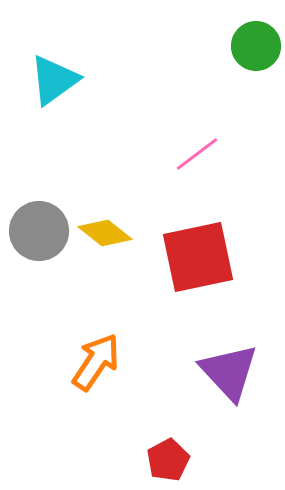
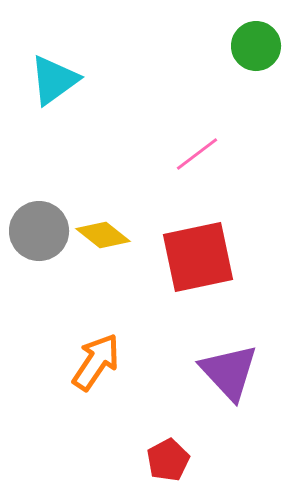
yellow diamond: moved 2 px left, 2 px down
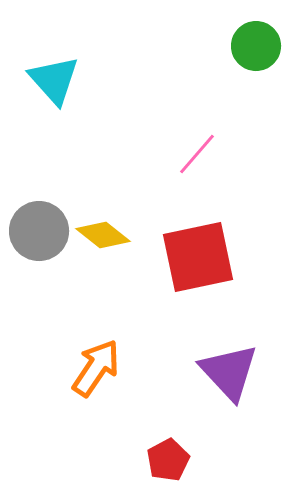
cyan triangle: rotated 36 degrees counterclockwise
pink line: rotated 12 degrees counterclockwise
orange arrow: moved 6 px down
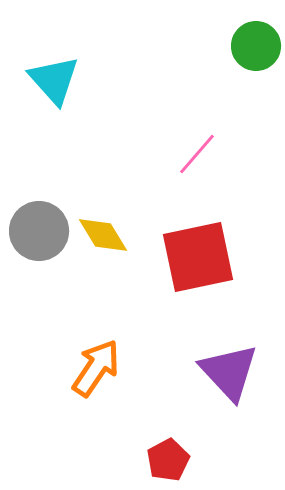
yellow diamond: rotated 20 degrees clockwise
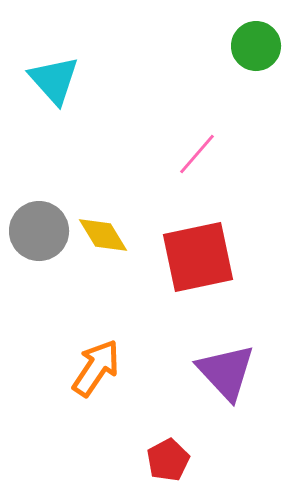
purple triangle: moved 3 px left
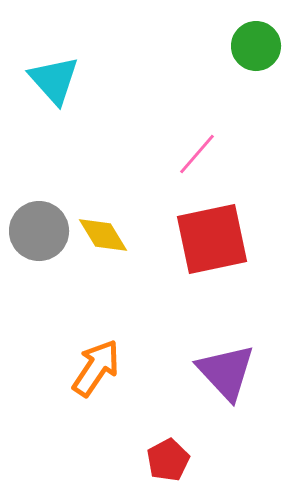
red square: moved 14 px right, 18 px up
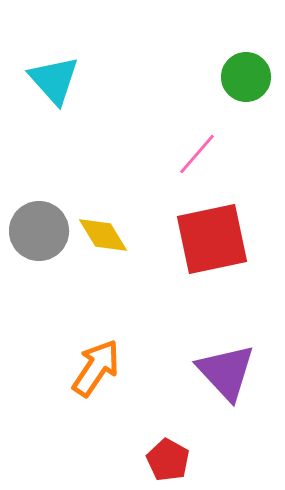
green circle: moved 10 px left, 31 px down
red pentagon: rotated 15 degrees counterclockwise
